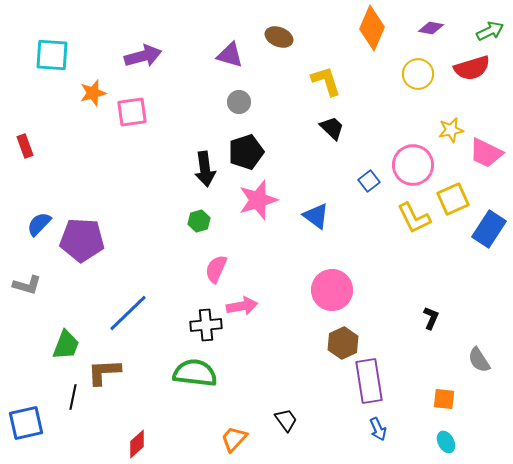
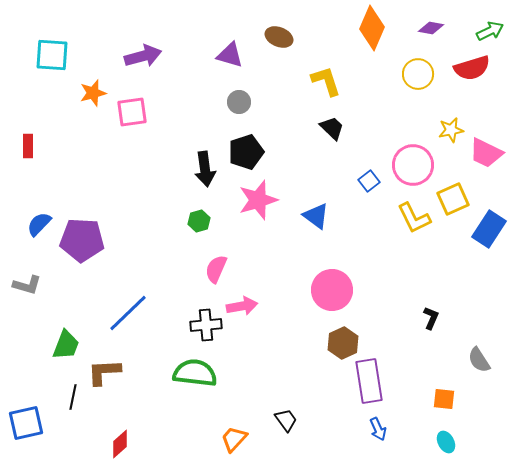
red rectangle at (25, 146): moved 3 px right; rotated 20 degrees clockwise
red diamond at (137, 444): moved 17 px left
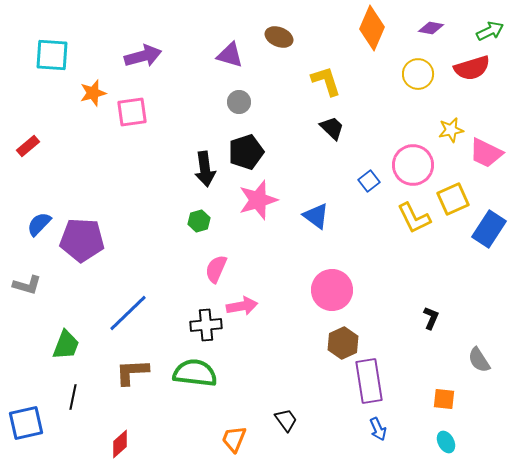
red rectangle at (28, 146): rotated 50 degrees clockwise
brown L-shape at (104, 372): moved 28 px right
orange trapezoid at (234, 439): rotated 20 degrees counterclockwise
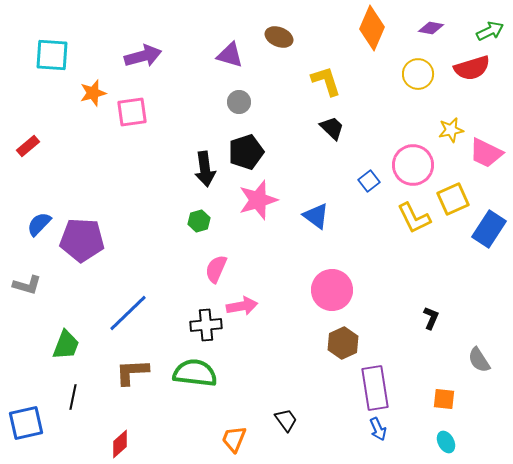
purple rectangle at (369, 381): moved 6 px right, 7 px down
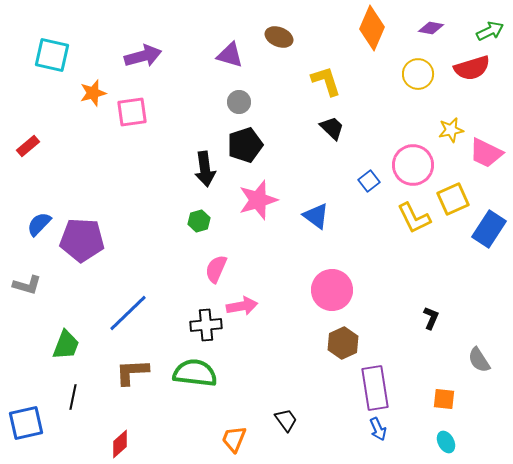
cyan square at (52, 55): rotated 9 degrees clockwise
black pentagon at (246, 152): moved 1 px left, 7 px up
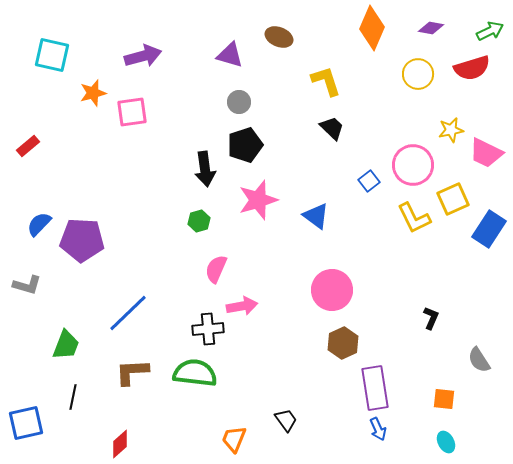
black cross at (206, 325): moved 2 px right, 4 px down
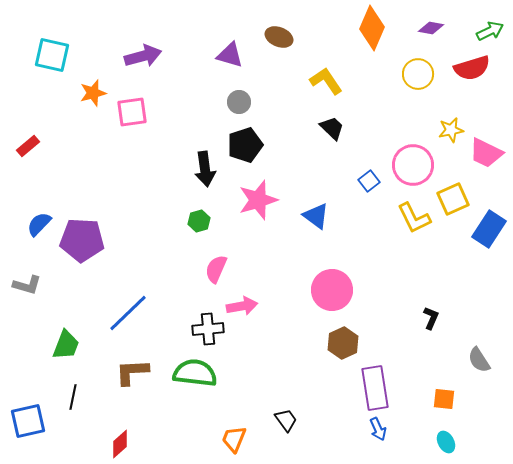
yellow L-shape at (326, 81): rotated 16 degrees counterclockwise
blue square at (26, 423): moved 2 px right, 2 px up
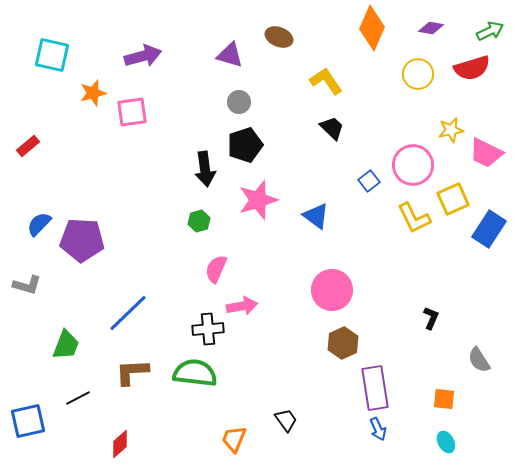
black line at (73, 397): moved 5 px right, 1 px down; rotated 50 degrees clockwise
